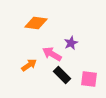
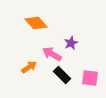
orange diamond: rotated 40 degrees clockwise
orange arrow: moved 2 px down
pink square: moved 1 px right, 1 px up
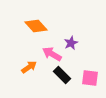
orange diamond: moved 3 px down
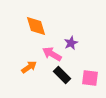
orange diamond: rotated 25 degrees clockwise
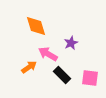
pink arrow: moved 4 px left
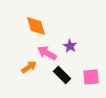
purple star: moved 1 px left, 3 px down; rotated 16 degrees counterclockwise
pink arrow: moved 1 px left, 1 px up
pink square: moved 1 px right, 1 px up; rotated 12 degrees counterclockwise
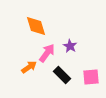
pink arrow: rotated 96 degrees clockwise
